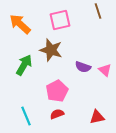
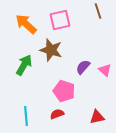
orange arrow: moved 6 px right
purple semicircle: rotated 112 degrees clockwise
pink pentagon: moved 7 px right; rotated 25 degrees counterclockwise
cyan line: rotated 18 degrees clockwise
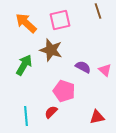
orange arrow: moved 1 px up
purple semicircle: rotated 77 degrees clockwise
red semicircle: moved 6 px left, 2 px up; rotated 24 degrees counterclockwise
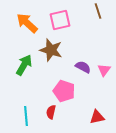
orange arrow: moved 1 px right
pink triangle: moved 1 px left; rotated 24 degrees clockwise
red semicircle: rotated 32 degrees counterclockwise
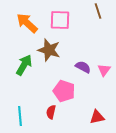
pink square: rotated 15 degrees clockwise
brown star: moved 2 px left
cyan line: moved 6 px left
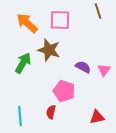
green arrow: moved 1 px left, 2 px up
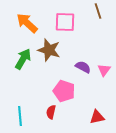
pink square: moved 5 px right, 2 px down
green arrow: moved 4 px up
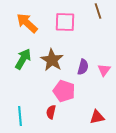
brown star: moved 3 px right, 10 px down; rotated 15 degrees clockwise
purple semicircle: rotated 77 degrees clockwise
